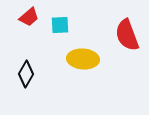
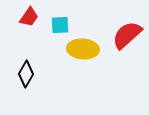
red trapezoid: rotated 15 degrees counterclockwise
red semicircle: rotated 68 degrees clockwise
yellow ellipse: moved 10 px up
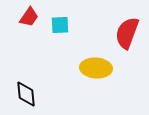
red semicircle: moved 2 px up; rotated 28 degrees counterclockwise
yellow ellipse: moved 13 px right, 19 px down
black diamond: moved 20 px down; rotated 36 degrees counterclockwise
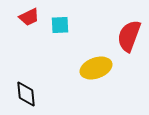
red trapezoid: rotated 30 degrees clockwise
red semicircle: moved 2 px right, 3 px down
yellow ellipse: rotated 24 degrees counterclockwise
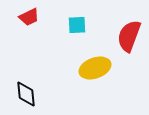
cyan square: moved 17 px right
yellow ellipse: moved 1 px left
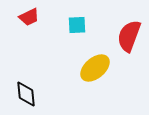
yellow ellipse: rotated 20 degrees counterclockwise
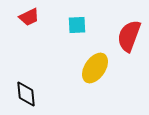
yellow ellipse: rotated 16 degrees counterclockwise
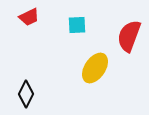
black diamond: rotated 32 degrees clockwise
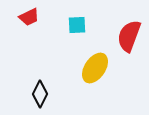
black diamond: moved 14 px right
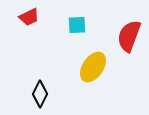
yellow ellipse: moved 2 px left, 1 px up
